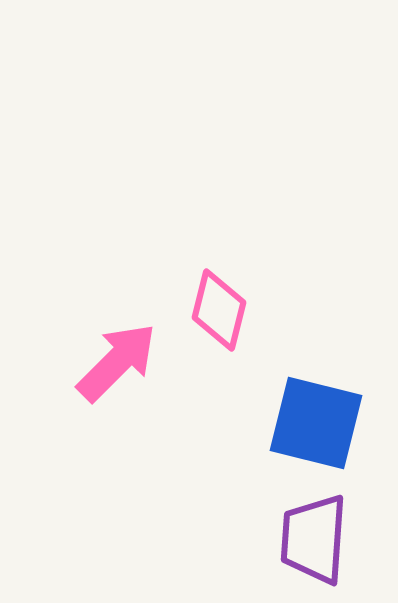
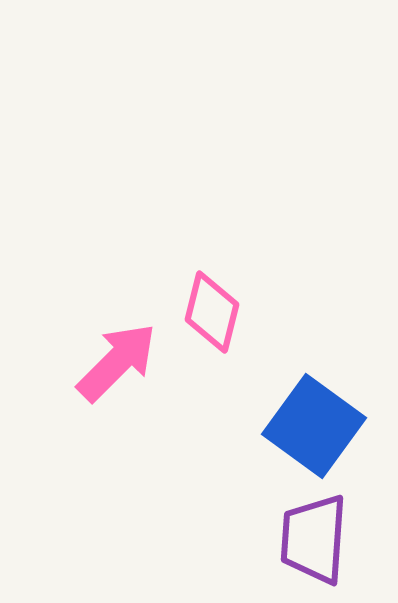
pink diamond: moved 7 px left, 2 px down
blue square: moved 2 px left, 3 px down; rotated 22 degrees clockwise
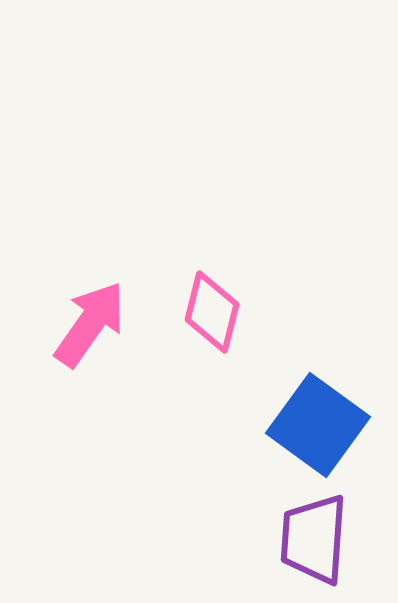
pink arrow: moved 27 px left, 38 px up; rotated 10 degrees counterclockwise
blue square: moved 4 px right, 1 px up
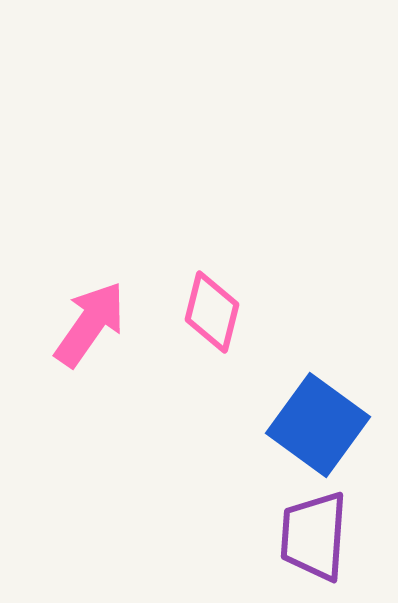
purple trapezoid: moved 3 px up
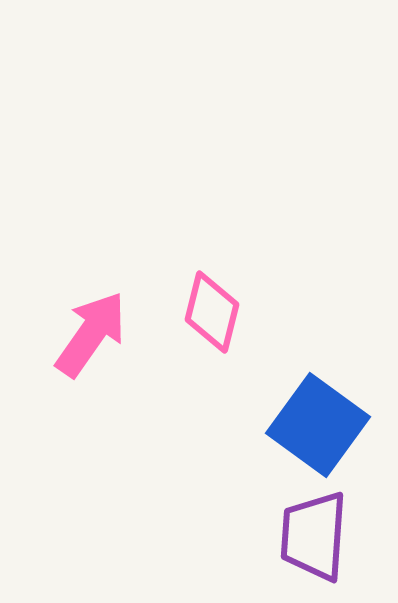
pink arrow: moved 1 px right, 10 px down
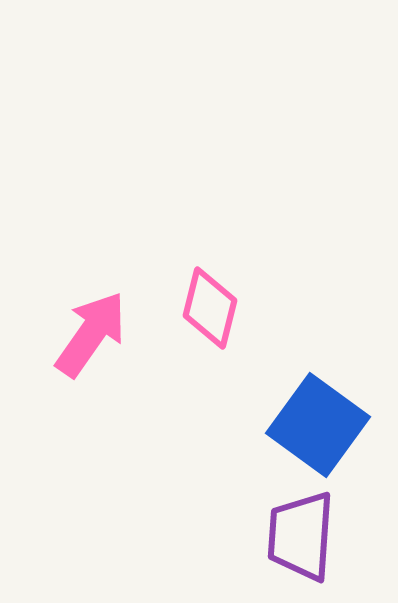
pink diamond: moved 2 px left, 4 px up
purple trapezoid: moved 13 px left
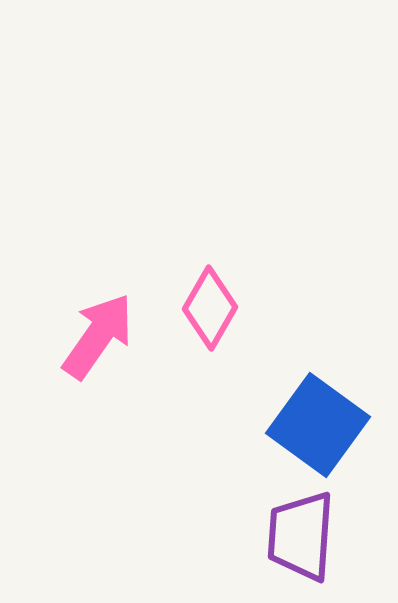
pink diamond: rotated 16 degrees clockwise
pink arrow: moved 7 px right, 2 px down
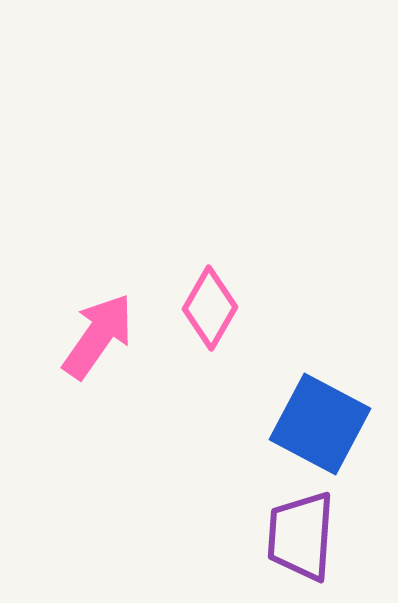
blue square: moved 2 px right, 1 px up; rotated 8 degrees counterclockwise
